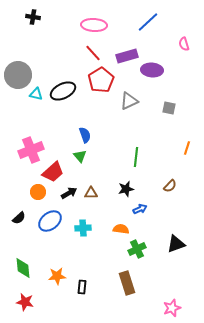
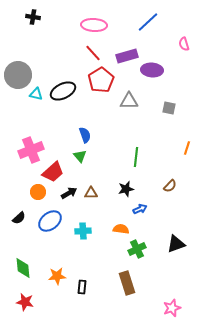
gray triangle: rotated 24 degrees clockwise
cyan cross: moved 3 px down
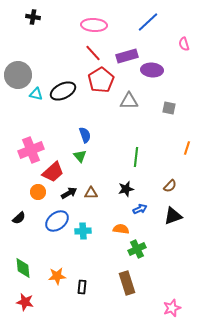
blue ellipse: moved 7 px right
black triangle: moved 3 px left, 28 px up
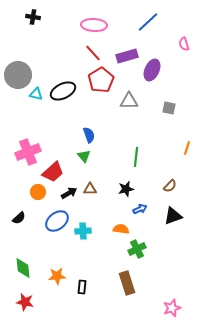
purple ellipse: rotated 70 degrees counterclockwise
blue semicircle: moved 4 px right
pink cross: moved 3 px left, 2 px down
green triangle: moved 4 px right
brown triangle: moved 1 px left, 4 px up
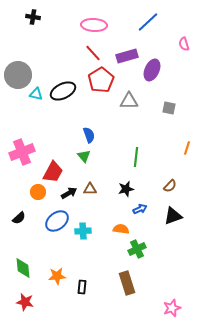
pink cross: moved 6 px left
red trapezoid: rotated 20 degrees counterclockwise
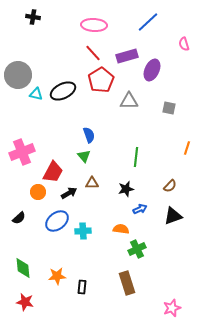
brown triangle: moved 2 px right, 6 px up
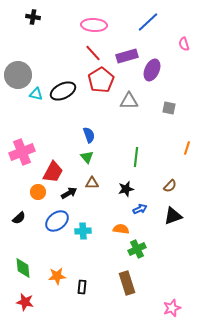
green triangle: moved 3 px right, 1 px down
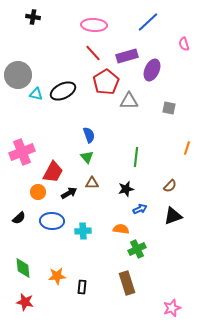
red pentagon: moved 5 px right, 2 px down
blue ellipse: moved 5 px left; rotated 40 degrees clockwise
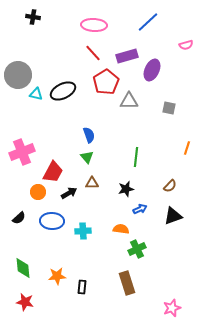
pink semicircle: moved 2 px right, 1 px down; rotated 88 degrees counterclockwise
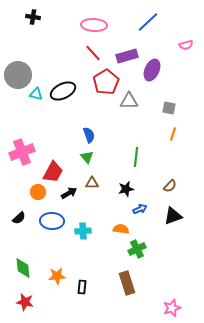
orange line: moved 14 px left, 14 px up
